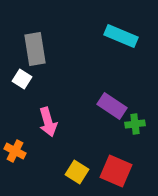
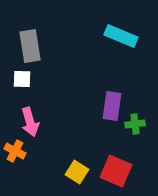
gray rectangle: moved 5 px left, 3 px up
white square: rotated 30 degrees counterclockwise
purple rectangle: rotated 64 degrees clockwise
pink arrow: moved 18 px left
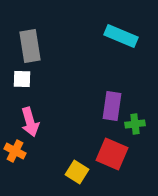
red square: moved 4 px left, 17 px up
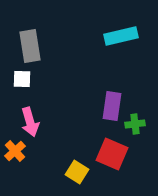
cyan rectangle: rotated 36 degrees counterclockwise
orange cross: rotated 20 degrees clockwise
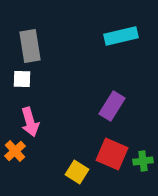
purple rectangle: rotated 24 degrees clockwise
green cross: moved 8 px right, 37 px down
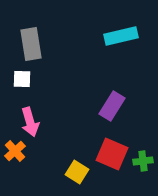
gray rectangle: moved 1 px right, 2 px up
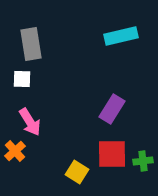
purple rectangle: moved 3 px down
pink arrow: rotated 16 degrees counterclockwise
red square: rotated 24 degrees counterclockwise
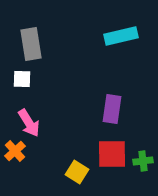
purple rectangle: rotated 24 degrees counterclockwise
pink arrow: moved 1 px left, 1 px down
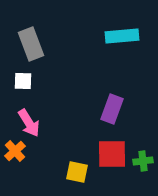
cyan rectangle: moved 1 px right; rotated 8 degrees clockwise
gray rectangle: rotated 12 degrees counterclockwise
white square: moved 1 px right, 2 px down
purple rectangle: rotated 12 degrees clockwise
yellow square: rotated 20 degrees counterclockwise
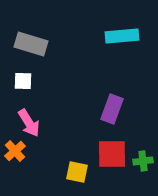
gray rectangle: rotated 52 degrees counterclockwise
